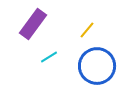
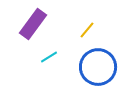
blue circle: moved 1 px right, 1 px down
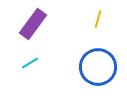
yellow line: moved 11 px right, 11 px up; rotated 24 degrees counterclockwise
cyan line: moved 19 px left, 6 px down
